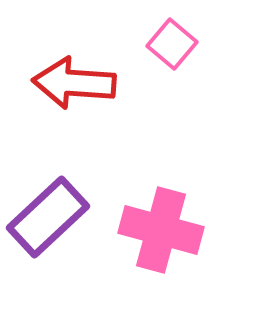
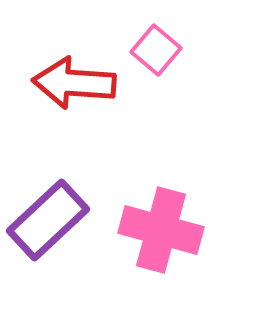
pink square: moved 16 px left, 6 px down
purple rectangle: moved 3 px down
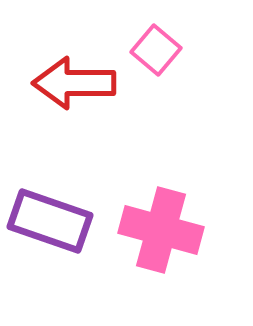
red arrow: rotated 4 degrees counterclockwise
purple rectangle: moved 2 px right, 1 px down; rotated 62 degrees clockwise
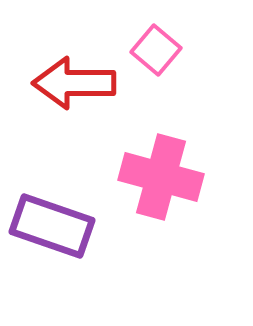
purple rectangle: moved 2 px right, 5 px down
pink cross: moved 53 px up
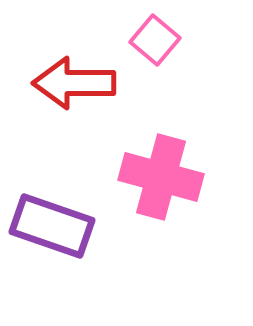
pink square: moved 1 px left, 10 px up
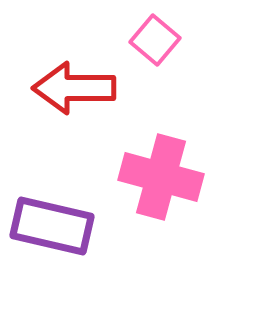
red arrow: moved 5 px down
purple rectangle: rotated 6 degrees counterclockwise
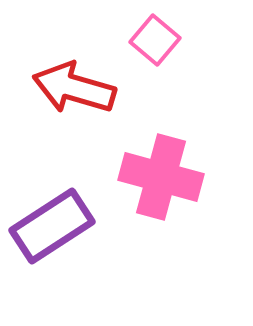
red arrow: rotated 16 degrees clockwise
purple rectangle: rotated 46 degrees counterclockwise
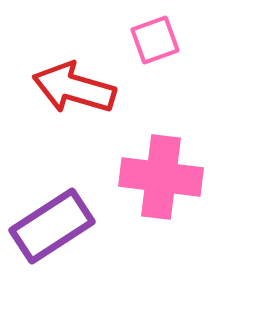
pink square: rotated 30 degrees clockwise
pink cross: rotated 8 degrees counterclockwise
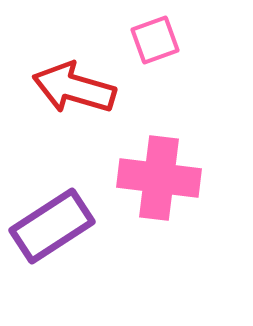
pink cross: moved 2 px left, 1 px down
